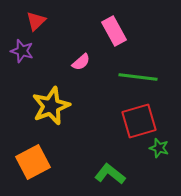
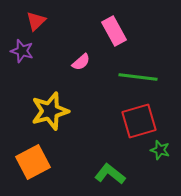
yellow star: moved 1 px left, 5 px down; rotated 6 degrees clockwise
green star: moved 1 px right, 2 px down
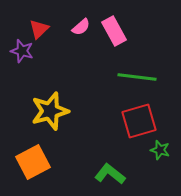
red triangle: moved 3 px right, 8 px down
pink semicircle: moved 35 px up
green line: moved 1 px left
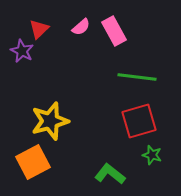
purple star: rotated 10 degrees clockwise
yellow star: moved 10 px down
green star: moved 8 px left, 5 px down
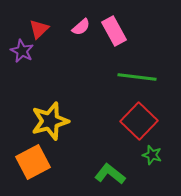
red square: rotated 30 degrees counterclockwise
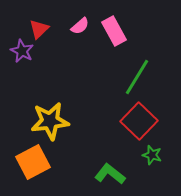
pink semicircle: moved 1 px left, 1 px up
green line: rotated 66 degrees counterclockwise
yellow star: rotated 9 degrees clockwise
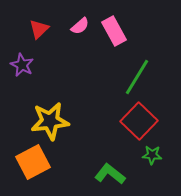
purple star: moved 14 px down
green star: rotated 12 degrees counterclockwise
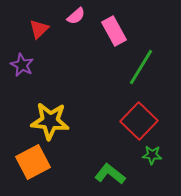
pink semicircle: moved 4 px left, 10 px up
green line: moved 4 px right, 10 px up
yellow star: rotated 12 degrees clockwise
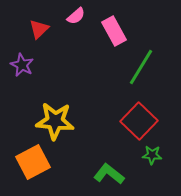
yellow star: moved 5 px right
green L-shape: moved 1 px left
